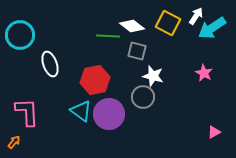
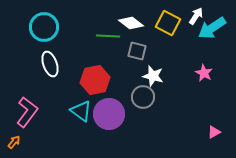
white diamond: moved 1 px left, 3 px up
cyan circle: moved 24 px right, 8 px up
pink L-shape: rotated 40 degrees clockwise
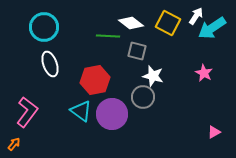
purple circle: moved 3 px right
orange arrow: moved 2 px down
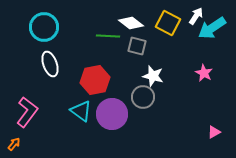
gray square: moved 5 px up
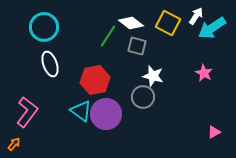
green line: rotated 60 degrees counterclockwise
purple circle: moved 6 px left
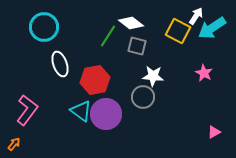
yellow square: moved 10 px right, 8 px down
white ellipse: moved 10 px right
white star: rotated 10 degrees counterclockwise
pink L-shape: moved 2 px up
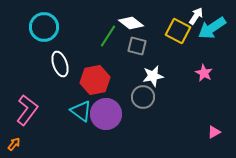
white star: rotated 15 degrees counterclockwise
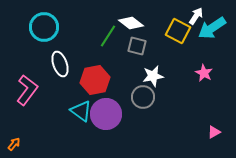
pink L-shape: moved 20 px up
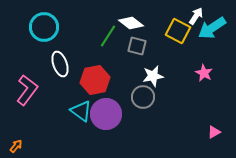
orange arrow: moved 2 px right, 2 px down
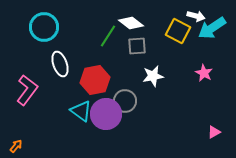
white arrow: rotated 72 degrees clockwise
gray square: rotated 18 degrees counterclockwise
gray circle: moved 18 px left, 4 px down
